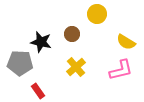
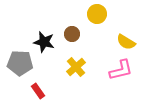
black star: moved 3 px right
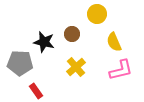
yellow semicircle: moved 12 px left; rotated 36 degrees clockwise
red rectangle: moved 2 px left
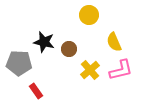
yellow circle: moved 8 px left, 1 px down
brown circle: moved 3 px left, 15 px down
gray pentagon: moved 1 px left
yellow cross: moved 14 px right, 3 px down
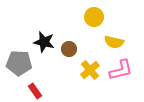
yellow circle: moved 5 px right, 2 px down
yellow semicircle: rotated 54 degrees counterclockwise
red rectangle: moved 1 px left
